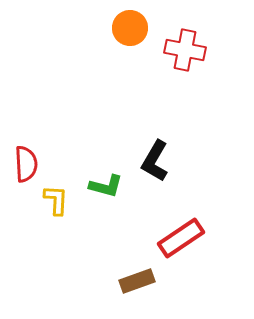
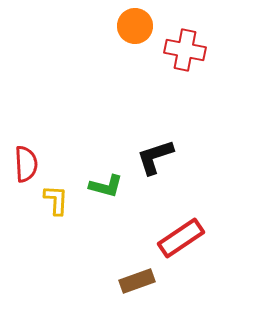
orange circle: moved 5 px right, 2 px up
black L-shape: moved 4 px up; rotated 42 degrees clockwise
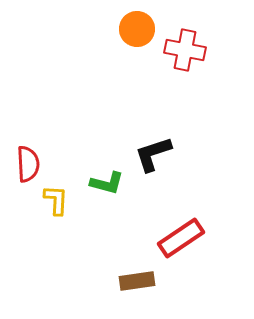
orange circle: moved 2 px right, 3 px down
black L-shape: moved 2 px left, 3 px up
red semicircle: moved 2 px right
green L-shape: moved 1 px right, 3 px up
brown rectangle: rotated 12 degrees clockwise
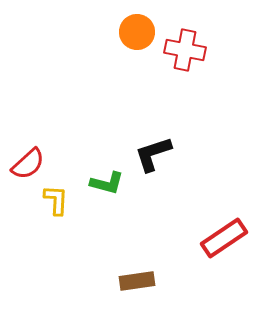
orange circle: moved 3 px down
red semicircle: rotated 51 degrees clockwise
red rectangle: moved 43 px right
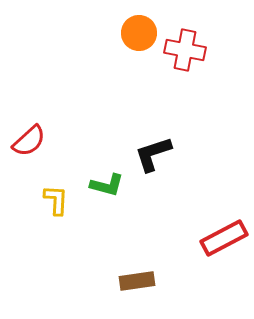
orange circle: moved 2 px right, 1 px down
red semicircle: moved 1 px right, 23 px up
green L-shape: moved 2 px down
red rectangle: rotated 6 degrees clockwise
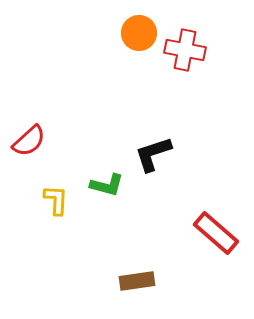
red rectangle: moved 8 px left, 5 px up; rotated 69 degrees clockwise
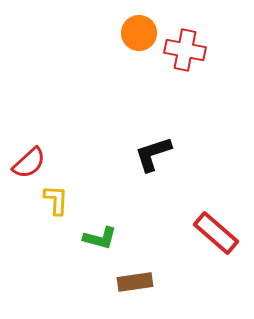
red semicircle: moved 22 px down
green L-shape: moved 7 px left, 53 px down
brown rectangle: moved 2 px left, 1 px down
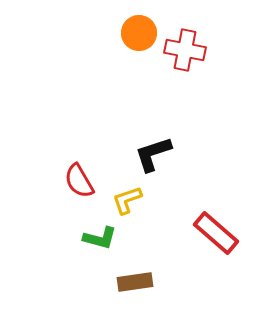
red semicircle: moved 50 px right, 18 px down; rotated 102 degrees clockwise
yellow L-shape: moved 71 px right; rotated 112 degrees counterclockwise
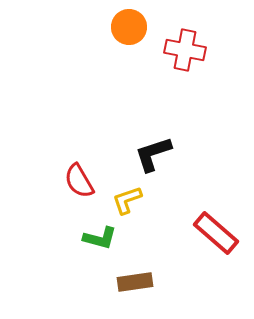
orange circle: moved 10 px left, 6 px up
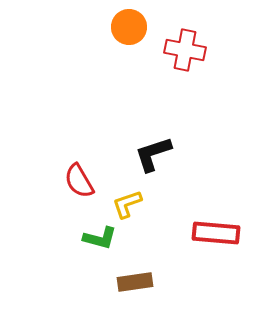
yellow L-shape: moved 4 px down
red rectangle: rotated 36 degrees counterclockwise
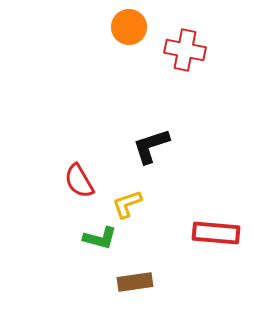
black L-shape: moved 2 px left, 8 px up
